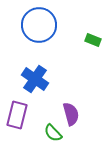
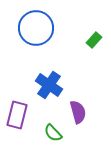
blue circle: moved 3 px left, 3 px down
green rectangle: moved 1 px right; rotated 70 degrees counterclockwise
blue cross: moved 14 px right, 6 px down
purple semicircle: moved 7 px right, 2 px up
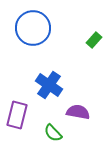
blue circle: moved 3 px left
purple semicircle: rotated 65 degrees counterclockwise
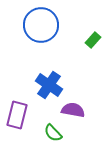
blue circle: moved 8 px right, 3 px up
green rectangle: moved 1 px left
purple semicircle: moved 5 px left, 2 px up
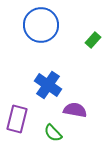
blue cross: moved 1 px left
purple semicircle: moved 2 px right
purple rectangle: moved 4 px down
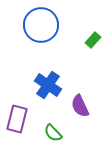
purple semicircle: moved 5 px right, 4 px up; rotated 125 degrees counterclockwise
